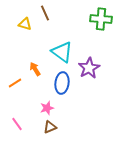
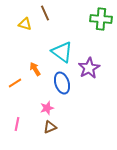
blue ellipse: rotated 25 degrees counterclockwise
pink line: rotated 48 degrees clockwise
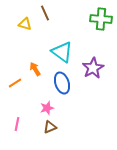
purple star: moved 4 px right
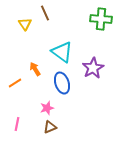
yellow triangle: rotated 40 degrees clockwise
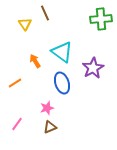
green cross: rotated 10 degrees counterclockwise
orange arrow: moved 8 px up
pink line: rotated 24 degrees clockwise
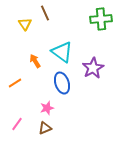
brown triangle: moved 5 px left, 1 px down
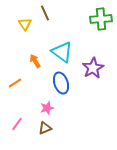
blue ellipse: moved 1 px left
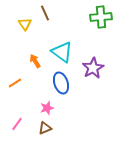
green cross: moved 2 px up
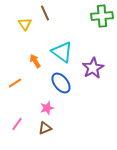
green cross: moved 1 px right, 1 px up
blue ellipse: rotated 20 degrees counterclockwise
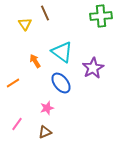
green cross: moved 1 px left
orange line: moved 2 px left
brown triangle: moved 4 px down
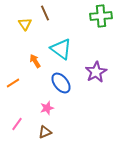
cyan triangle: moved 1 px left, 3 px up
purple star: moved 3 px right, 4 px down
